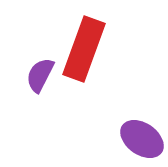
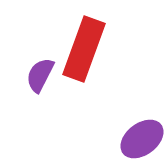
purple ellipse: rotated 72 degrees counterclockwise
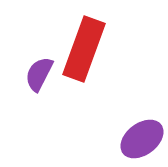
purple semicircle: moved 1 px left, 1 px up
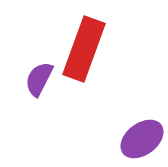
purple semicircle: moved 5 px down
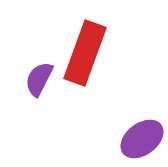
red rectangle: moved 1 px right, 4 px down
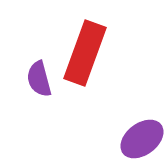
purple semicircle: rotated 42 degrees counterclockwise
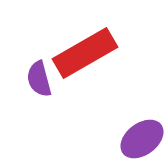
red rectangle: rotated 40 degrees clockwise
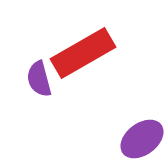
red rectangle: moved 2 px left
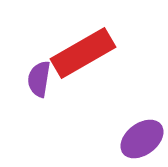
purple semicircle: rotated 24 degrees clockwise
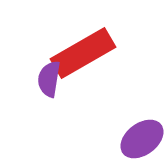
purple semicircle: moved 10 px right
